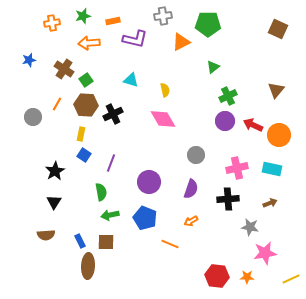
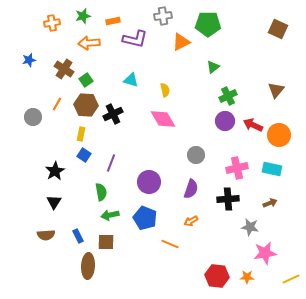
blue rectangle at (80, 241): moved 2 px left, 5 px up
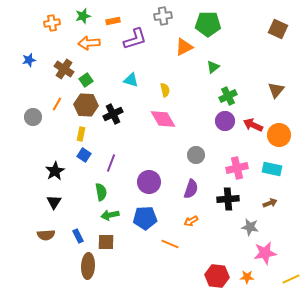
purple L-shape at (135, 39): rotated 30 degrees counterclockwise
orange triangle at (181, 42): moved 3 px right, 5 px down
blue pentagon at (145, 218): rotated 25 degrees counterclockwise
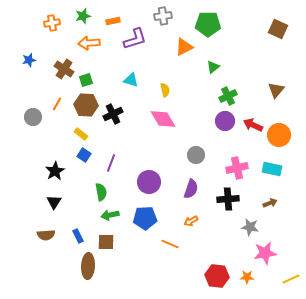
green square at (86, 80): rotated 16 degrees clockwise
yellow rectangle at (81, 134): rotated 64 degrees counterclockwise
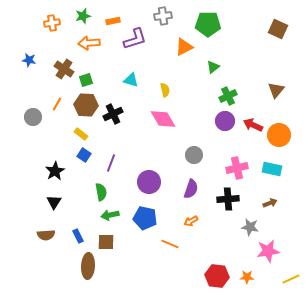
blue star at (29, 60): rotated 24 degrees clockwise
gray circle at (196, 155): moved 2 px left
blue pentagon at (145, 218): rotated 15 degrees clockwise
pink star at (265, 253): moved 3 px right, 2 px up
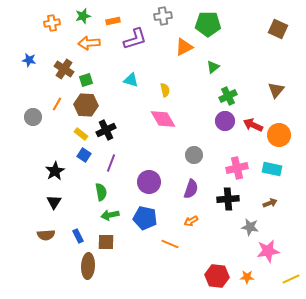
black cross at (113, 114): moved 7 px left, 16 px down
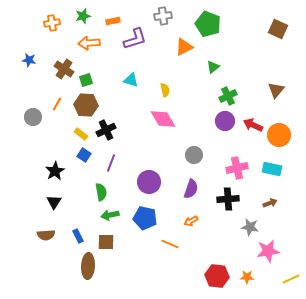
green pentagon at (208, 24): rotated 20 degrees clockwise
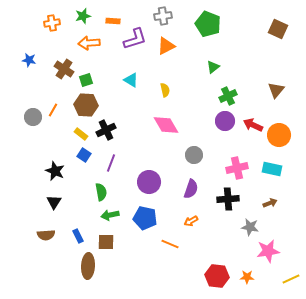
orange rectangle at (113, 21): rotated 16 degrees clockwise
orange triangle at (184, 47): moved 18 px left, 1 px up
cyan triangle at (131, 80): rotated 14 degrees clockwise
orange line at (57, 104): moved 4 px left, 6 px down
pink diamond at (163, 119): moved 3 px right, 6 px down
black star at (55, 171): rotated 18 degrees counterclockwise
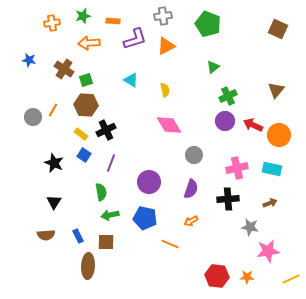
pink diamond at (166, 125): moved 3 px right
black star at (55, 171): moved 1 px left, 8 px up
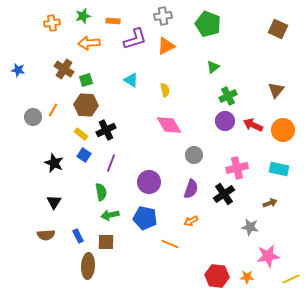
blue star at (29, 60): moved 11 px left, 10 px down
orange circle at (279, 135): moved 4 px right, 5 px up
cyan rectangle at (272, 169): moved 7 px right
black cross at (228, 199): moved 4 px left, 5 px up; rotated 30 degrees counterclockwise
pink star at (268, 251): moved 5 px down
